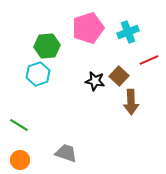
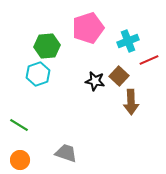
cyan cross: moved 9 px down
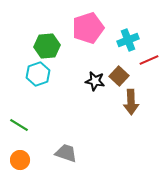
cyan cross: moved 1 px up
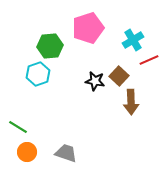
cyan cross: moved 5 px right; rotated 10 degrees counterclockwise
green hexagon: moved 3 px right
green line: moved 1 px left, 2 px down
orange circle: moved 7 px right, 8 px up
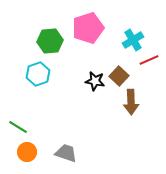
green hexagon: moved 5 px up
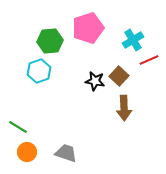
cyan hexagon: moved 1 px right, 3 px up
brown arrow: moved 7 px left, 6 px down
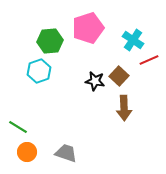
cyan cross: rotated 25 degrees counterclockwise
